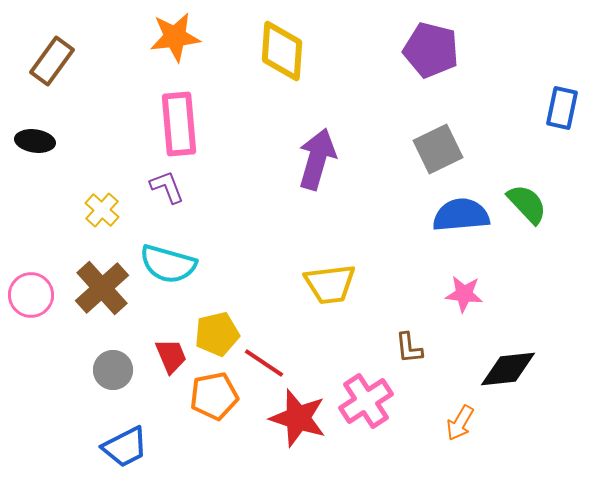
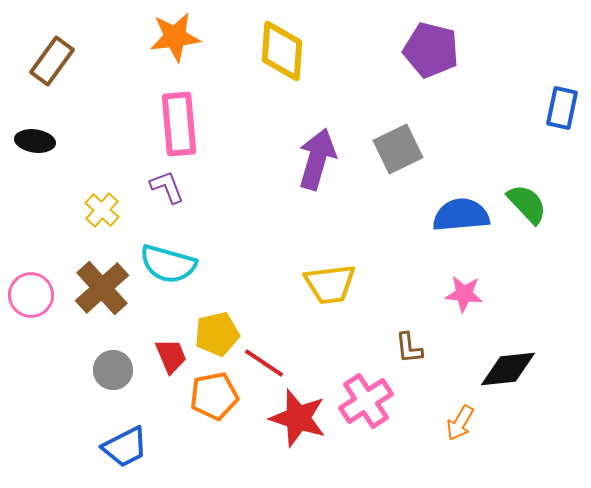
gray square: moved 40 px left
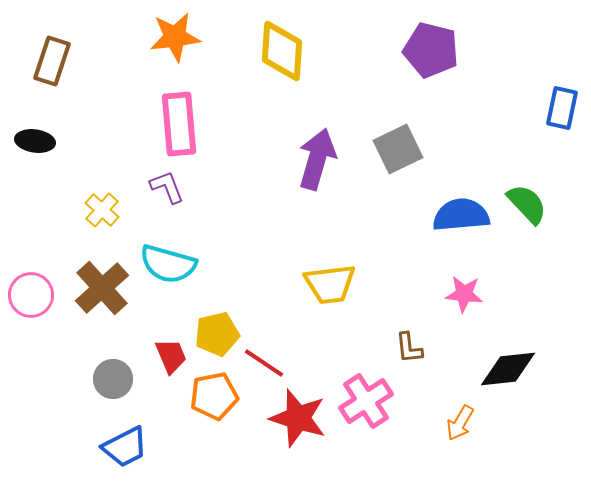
brown rectangle: rotated 18 degrees counterclockwise
gray circle: moved 9 px down
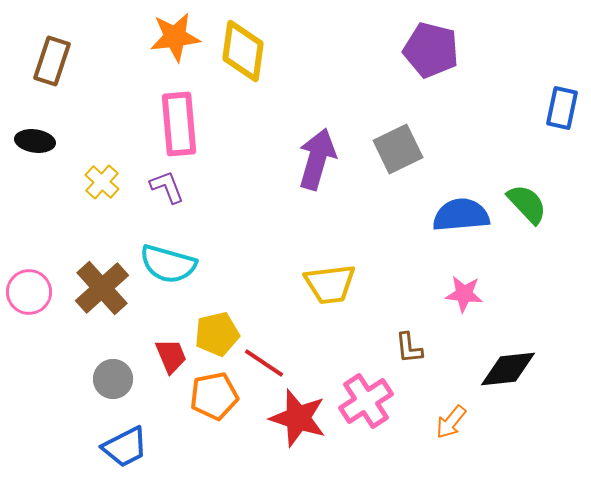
yellow diamond: moved 39 px left; rotated 4 degrees clockwise
yellow cross: moved 28 px up
pink circle: moved 2 px left, 3 px up
orange arrow: moved 9 px left, 1 px up; rotated 9 degrees clockwise
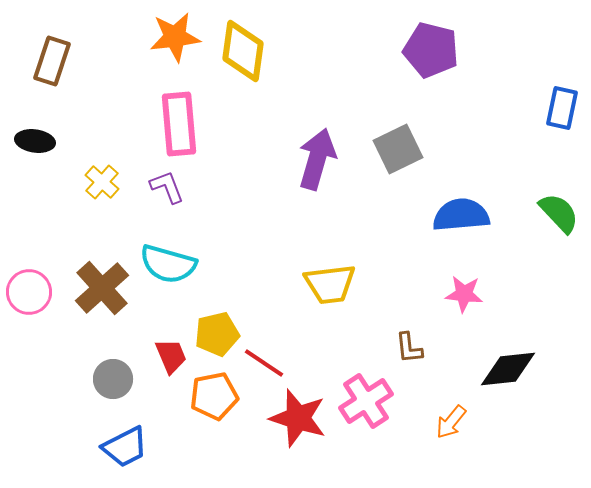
green semicircle: moved 32 px right, 9 px down
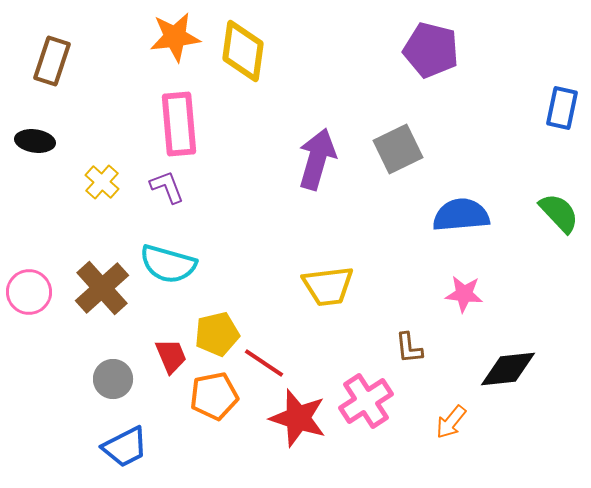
yellow trapezoid: moved 2 px left, 2 px down
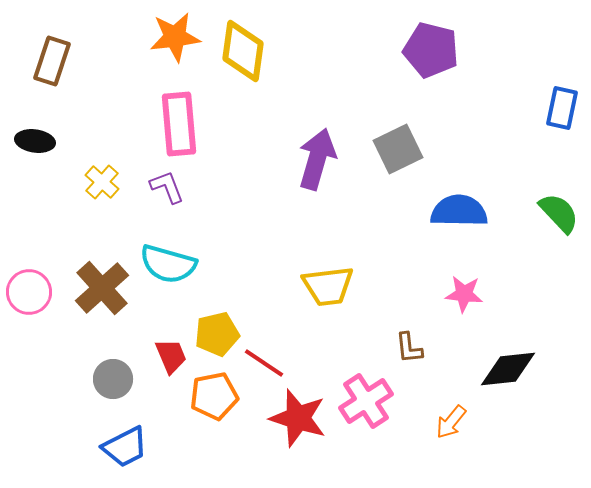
blue semicircle: moved 2 px left, 4 px up; rotated 6 degrees clockwise
